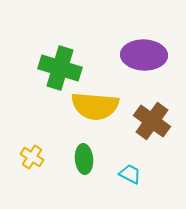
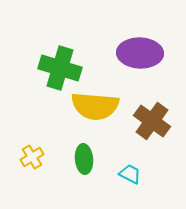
purple ellipse: moved 4 px left, 2 px up
yellow cross: rotated 25 degrees clockwise
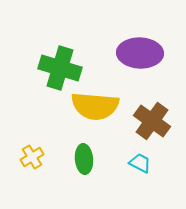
cyan trapezoid: moved 10 px right, 11 px up
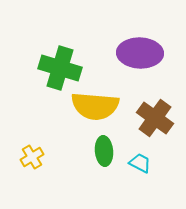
brown cross: moved 3 px right, 3 px up
green ellipse: moved 20 px right, 8 px up
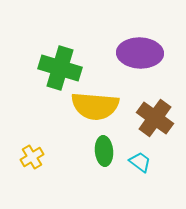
cyan trapezoid: moved 1 px up; rotated 10 degrees clockwise
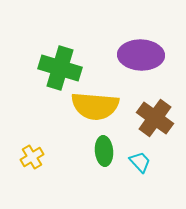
purple ellipse: moved 1 px right, 2 px down
cyan trapezoid: rotated 10 degrees clockwise
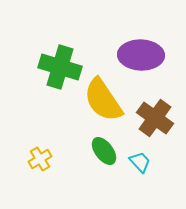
green cross: moved 1 px up
yellow semicircle: moved 8 px right, 6 px up; rotated 51 degrees clockwise
green ellipse: rotated 32 degrees counterclockwise
yellow cross: moved 8 px right, 2 px down
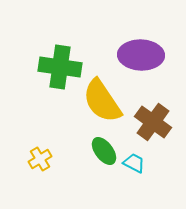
green cross: rotated 9 degrees counterclockwise
yellow semicircle: moved 1 px left, 1 px down
brown cross: moved 2 px left, 4 px down
cyan trapezoid: moved 6 px left, 1 px down; rotated 20 degrees counterclockwise
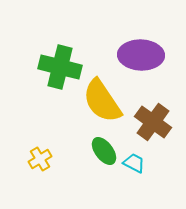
green cross: rotated 6 degrees clockwise
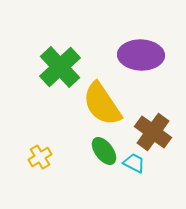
green cross: rotated 33 degrees clockwise
yellow semicircle: moved 3 px down
brown cross: moved 10 px down
yellow cross: moved 2 px up
